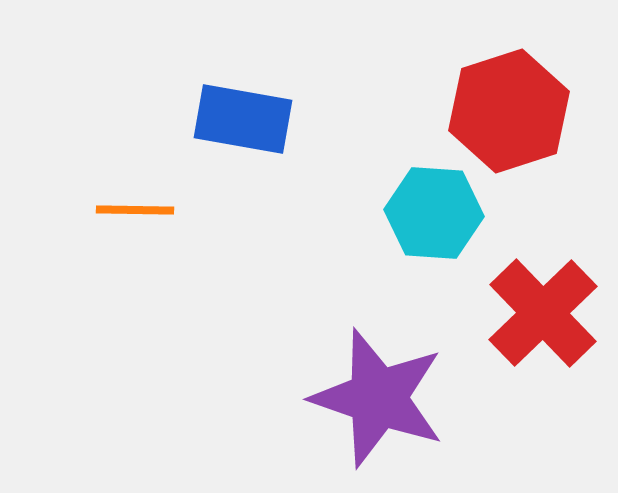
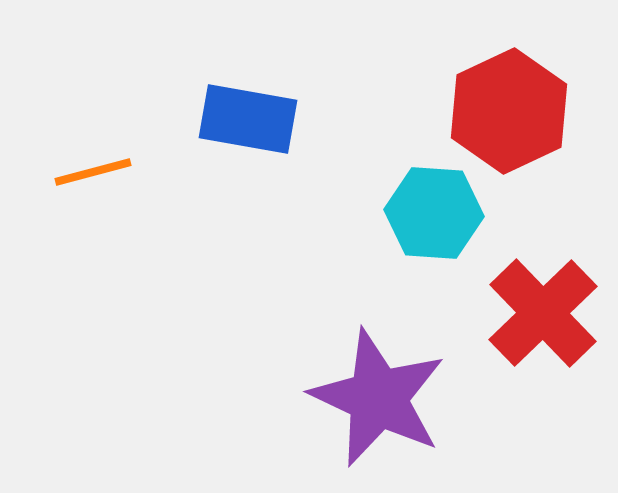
red hexagon: rotated 7 degrees counterclockwise
blue rectangle: moved 5 px right
orange line: moved 42 px left, 38 px up; rotated 16 degrees counterclockwise
purple star: rotated 6 degrees clockwise
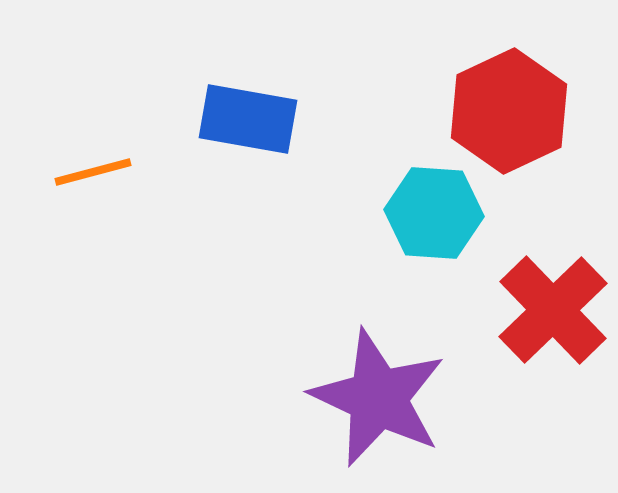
red cross: moved 10 px right, 3 px up
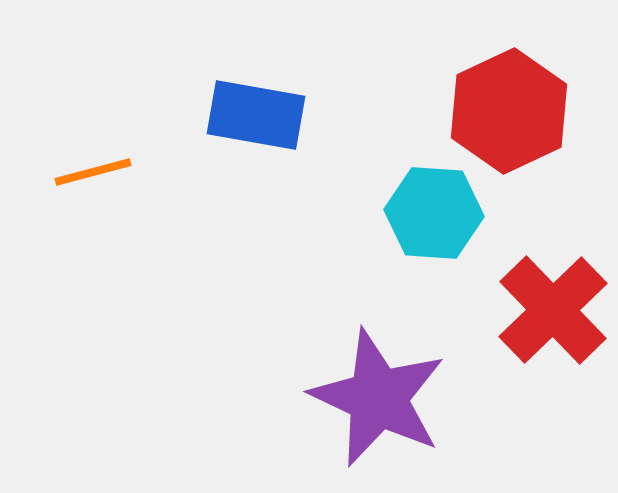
blue rectangle: moved 8 px right, 4 px up
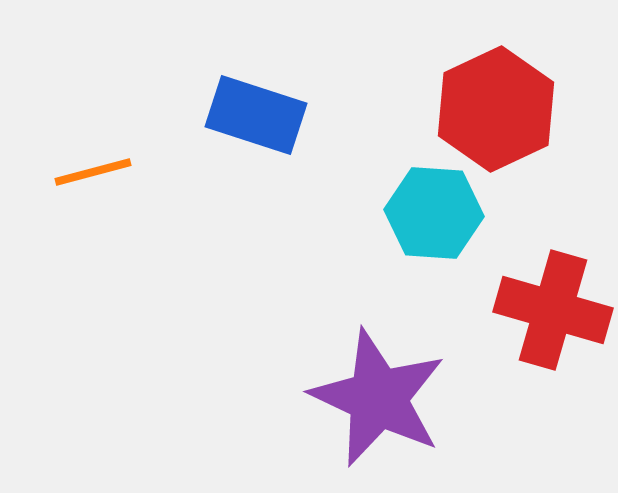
red hexagon: moved 13 px left, 2 px up
blue rectangle: rotated 8 degrees clockwise
red cross: rotated 30 degrees counterclockwise
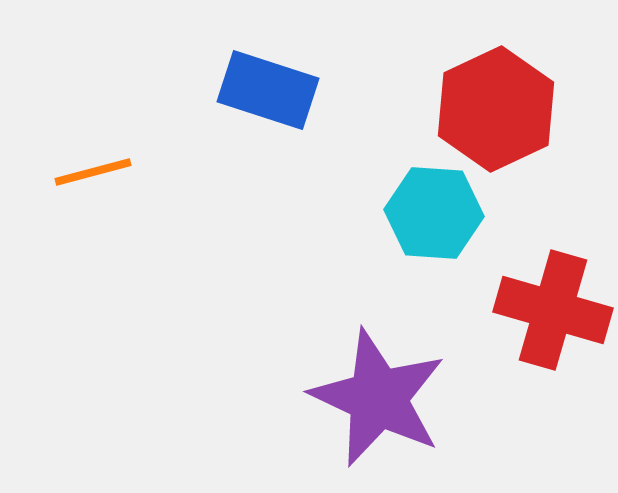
blue rectangle: moved 12 px right, 25 px up
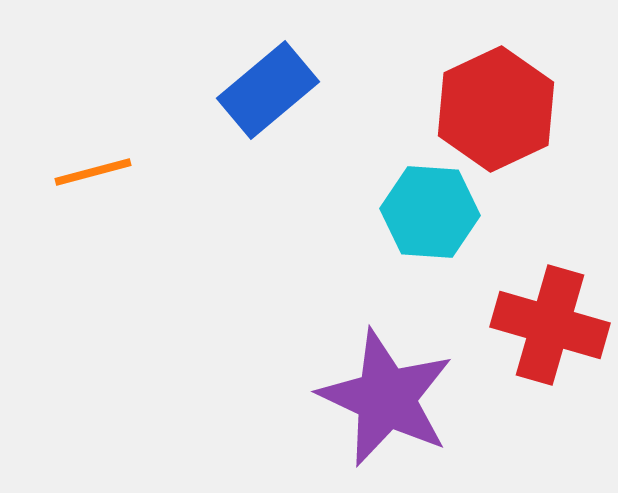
blue rectangle: rotated 58 degrees counterclockwise
cyan hexagon: moved 4 px left, 1 px up
red cross: moved 3 px left, 15 px down
purple star: moved 8 px right
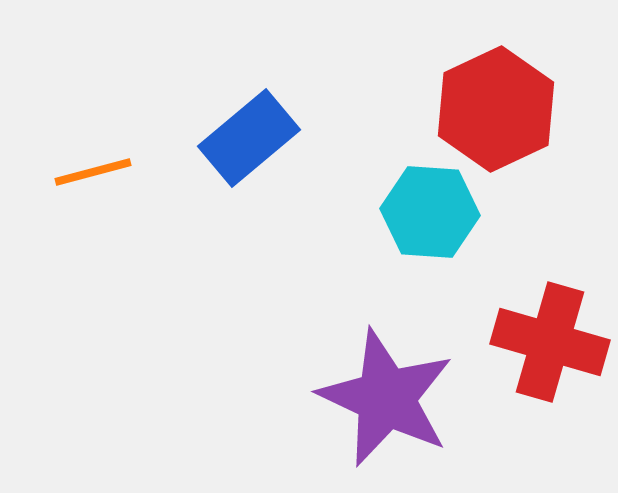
blue rectangle: moved 19 px left, 48 px down
red cross: moved 17 px down
